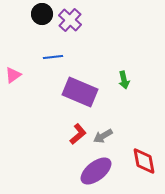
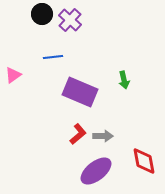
gray arrow: rotated 150 degrees counterclockwise
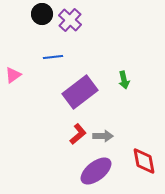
purple rectangle: rotated 60 degrees counterclockwise
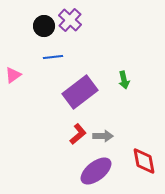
black circle: moved 2 px right, 12 px down
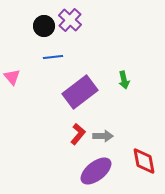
pink triangle: moved 1 px left, 2 px down; rotated 36 degrees counterclockwise
red L-shape: rotated 10 degrees counterclockwise
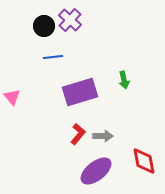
pink triangle: moved 20 px down
purple rectangle: rotated 20 degrees clockwise
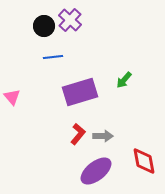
green arrow: rotated 54 degrees clockwise
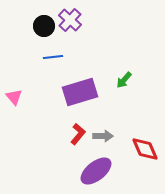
pink triangle: moved 2 px right
red diamond: moved 1 px right, 12 px up; rotated 12 degrees counterclockwise
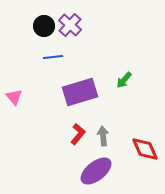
purple cross: moved 5 px down
gray arrow: rotated 96 degrees counterclockwise
